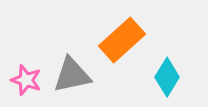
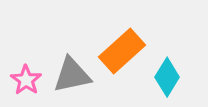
orange rectangle: moved 11 px down
pink star: rotated 16 degrees clockwise
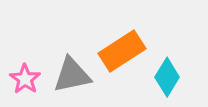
orange rectangle: rotated 9 degrees clockwise
pink star: moved 1 px left, 1 px up
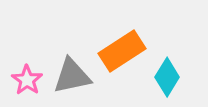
gray triangle: moved 1 px down
pink star: moved 2 px right, 1 px down
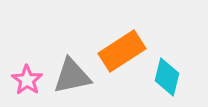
cyan diamond: rotated 18 degrees counterclockwise
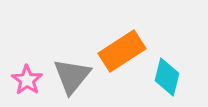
gray triangle: rotated 39 degrees counterclockwise
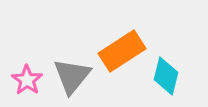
cyan diamond: moved 1 px left, 1 px up
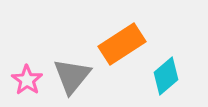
orange rectangle: moved 7 px up
cyan diamond: rotated 36 degrees clockwise
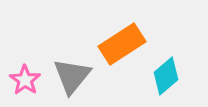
pink star: moved 2 px left
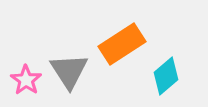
gray triangle: moved 3 px left, 5 px up; rotated 12 degrees counterclockwise
pink star: moved 1 px right
